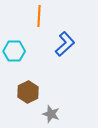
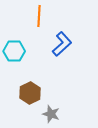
blue L-shape: moved 3 px left
brown hexagon: moved 2 px right, 1 px down
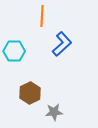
orange line: moved 3 px right
gray star: moved 3 px right, 2 px up; rotated 24 degrees counterclockwise
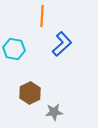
cyan hexagon: moved 2 px up; rotated 10 degrees clockwise
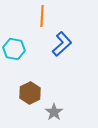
gray star: rotated 30 degrees counterclockwise
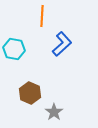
brown hexagon: rotated 10 degrees counterclockwise
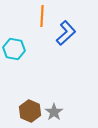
blue L-shape: moved 4 px right, 11 px up
brown hexagon: moved 18 px down
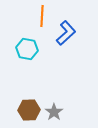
cyan hexagon: moved 13 px right
brown hexagon: moved 1 px left, 1 px up; rotated 25 degrees counterclockwise
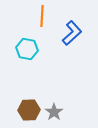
blue L-shape: moved 6 px right
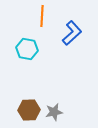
gray star: rotated 24 degrees clockwise
